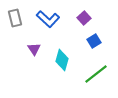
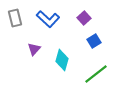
purple triangle: rotated 16 degrees clockwise
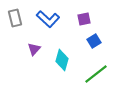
purple square: moved 1 px down; rotated 32 degrees clockwise
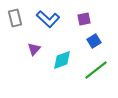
cyan diamond: rotated 55 degrees clockwise
green line: moved 4 px up
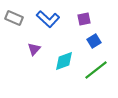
gray rectangle: moved 1 px left; rotated 54 degrees counterclockwise
cyan diamond: moved 2 px right, 1 px down
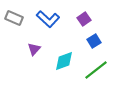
purple square: rotated 24 degrees counterclockwise
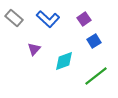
gray rectangle: rotated 18 degrees clockwise
green line: moved 6 px down
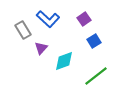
gray rectangle: moved 9 px right, 12 px down; rotated 18 degrees clockwise
purple triangle: moved 7 px right, 1 px up
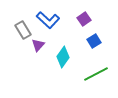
blue L-shape: moved 1 px down
purple triangle: moved 3 px left, 3 px up
cyan diamond: moved 1 px left, 4 px up; rotated 35 degrees counterclockwise
green line: moved 2 px up; rotated 10 degrees clockwise
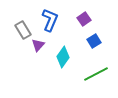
blue L-shape: moved 2 px right; rotated 110 degrees counterclockwise
